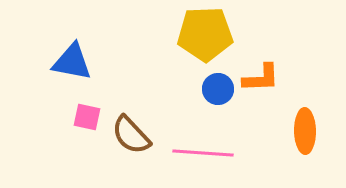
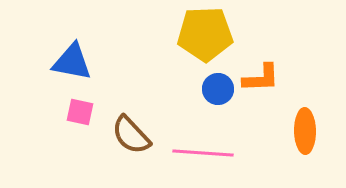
pink square: moved 7 px left, 5 px up
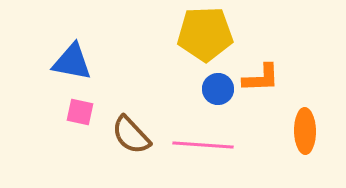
pink line: moved 8 px up
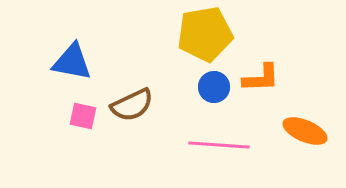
yellow pentagon: rotated 8 degrees counterclockwise
blue circle: moved 4 px left, 2 px up
pink square: moved 3 px right, 4 px down
orange ellipse: rotated 66 degrees counterclockwise
brown semicircle: moved 1 px right, 30 px up; rotated 72 degrees counterclockwise
pink line: moved 16 px right
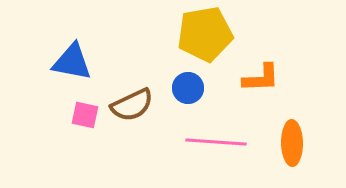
blue circle: moved 26 px left, 1 px down
pink square: moved 2 px right, 1 px up
orange ellipse: moved 13 px left, 12 px down; rotated 66 degrees clockwise
pink line: moved 3 px left, 3 px up
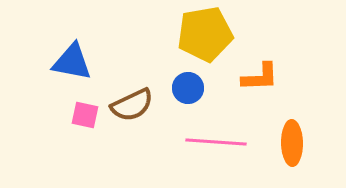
orange L-shape: moved 1 px left, 1 px up
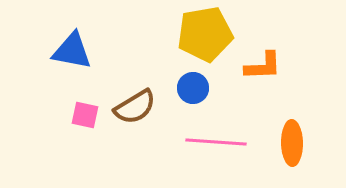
blue triangle: moved 11 px up
orange L-shape: moved 3 px right, 11 px up
blue circle: moved 5 px right
brown semicircle: moved 3 px right, 2 px down; rotated 6 degrees counterclockwise
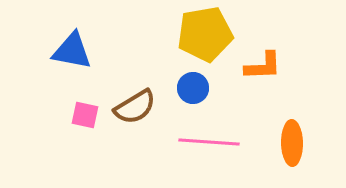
pink line: moved 7 px left
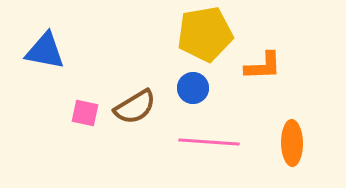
blue triangle: moved 27 px left
pink square: moved 2 px up
